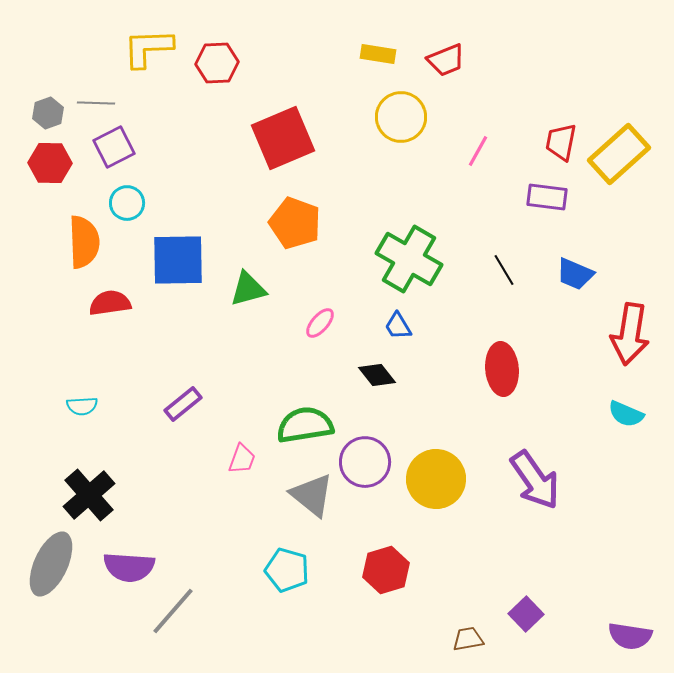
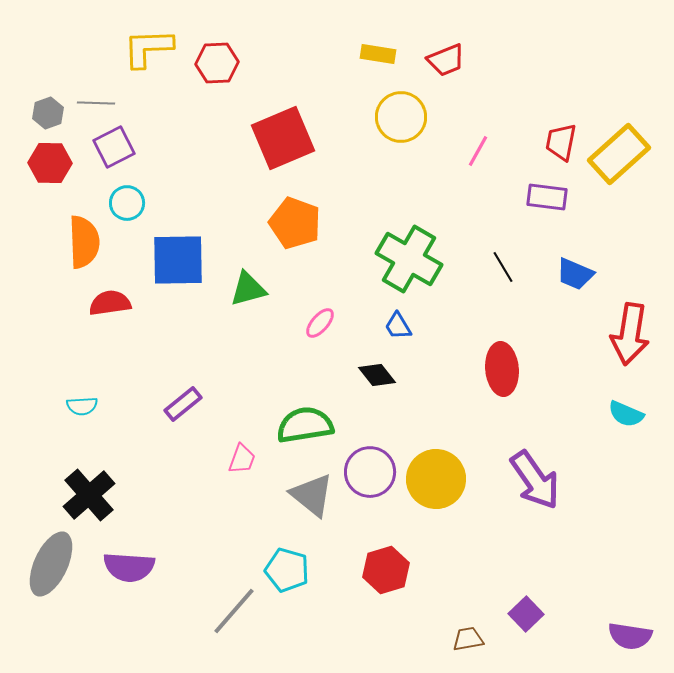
black line at (504, 270): moved 1 px left, 3 px up
purple circle at (365, 462): moved 5 px right, 10 px down
gray line at (173, 611): moved 61 px right
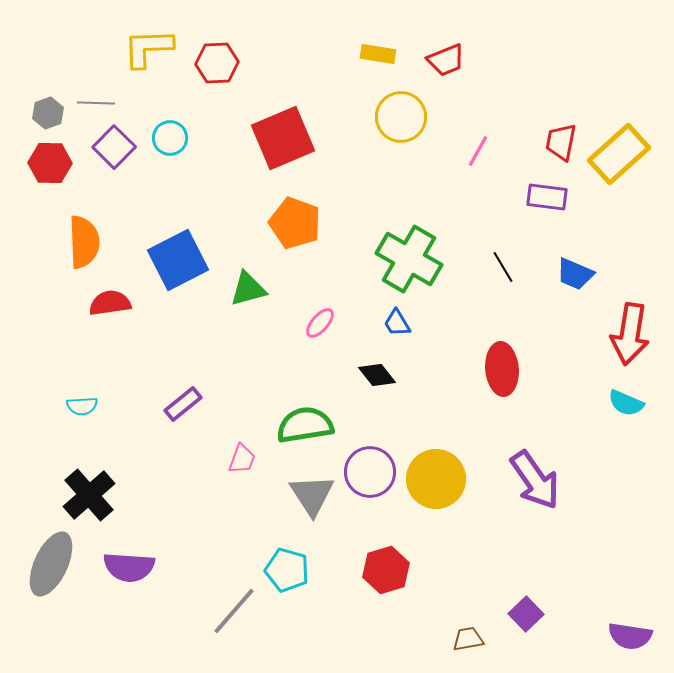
purple square at (114, 147): rotated 18 degrees counterclockwise
cyan circle at (127, 203): moved 43 px right, 65 px up
blue square at (178, 260): rotated 26 degrees counterclockwise
blue trapezoid at (398, 326): moved 1 px left, 3 px up
cyan semicircle at (626, 414): moved 11 px up
gray triangle at (312, 495): rotated 18 degrees clockwise
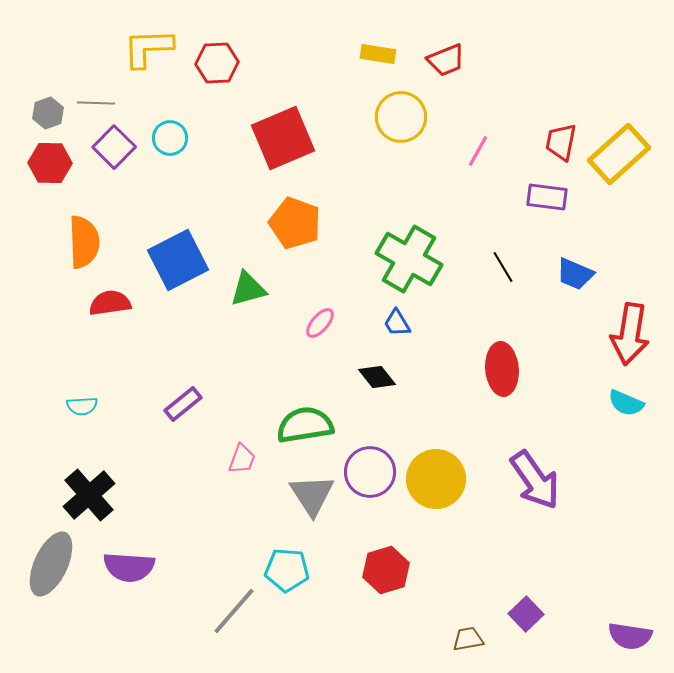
black diamond at (377, 375): moved 2 px down
cyan pentagon at (287, 570): rotated 12 degrees counterclockwise
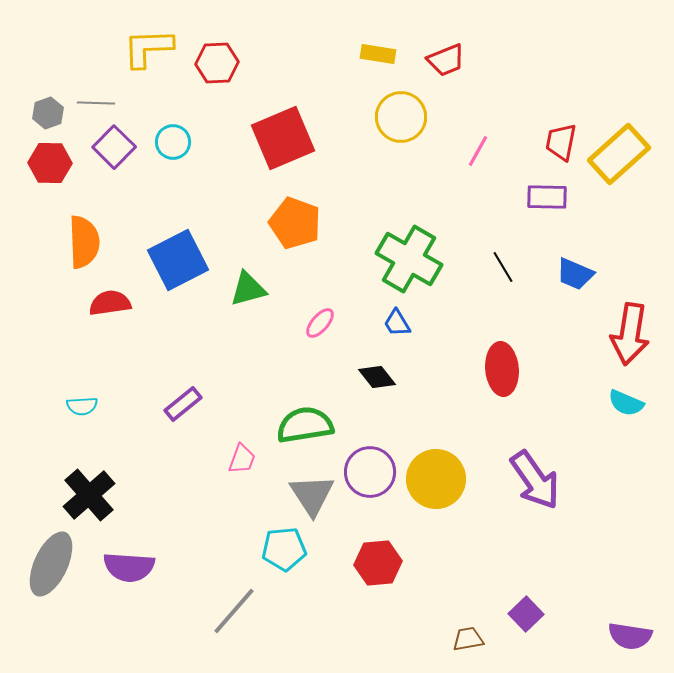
cyan circle at (170, 138): moved 3 px right, 4 px down
purple rectangle at (547, 197): rotated 6 degrees counterclockwise
cyan pentagon at (287, 570): moved 3 px left, 21 px up; rotated 9 degrees counterclockwise
red hexagon at (386, 570): moved 8 px left, 7 px up; rotated 12 degrees clockwise
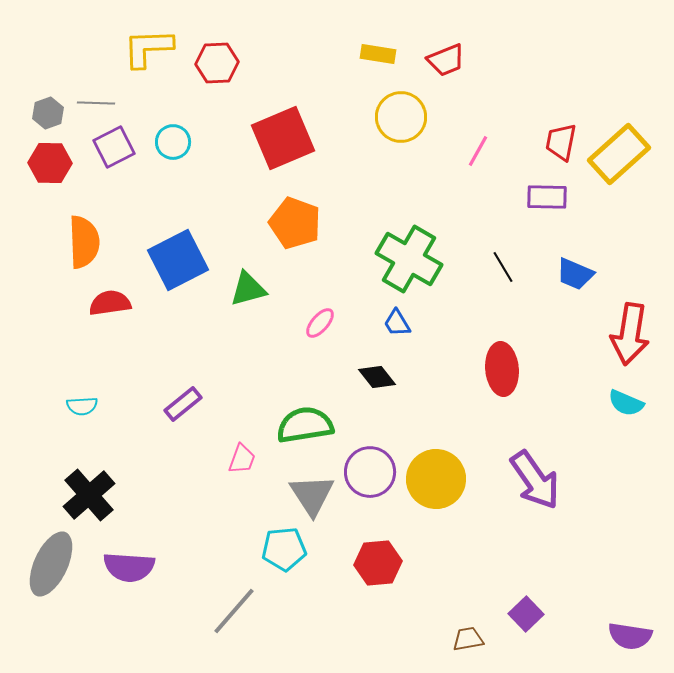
purple square at (114, 147): rotated 18 degrees clockwise
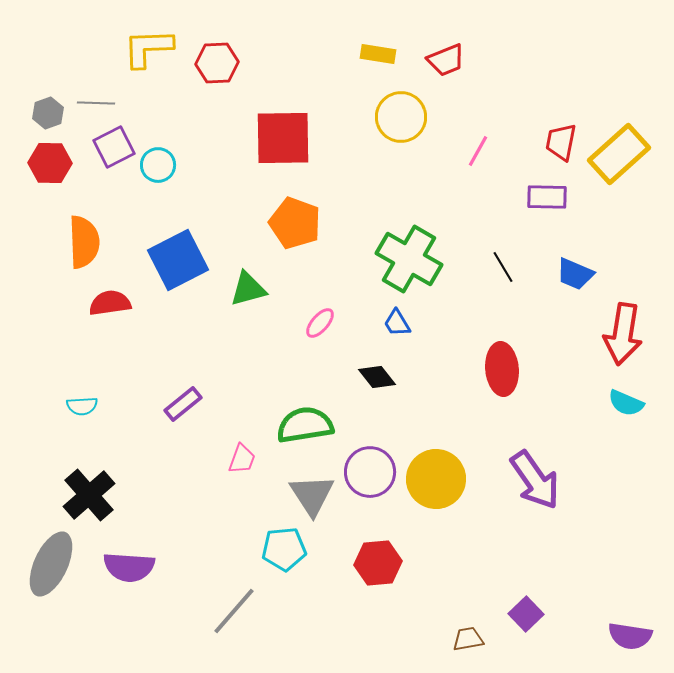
red square at (283, 138): rotated 22 degrees clockwise
cyan circle at (173, 142): moved 15 px left, 23 px down
red arrow at (630, 334): moved 7 px left
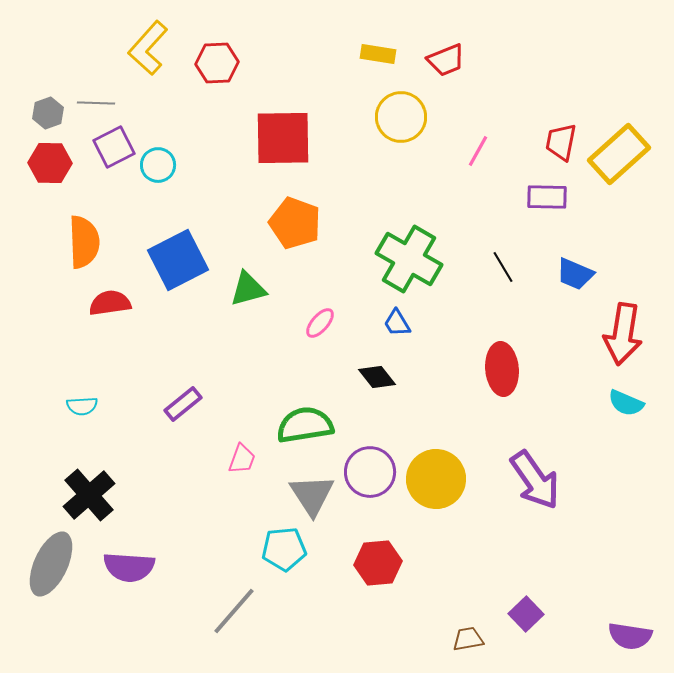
yellow L-shape at (148, 48): rotated 46 degrees counterclockwise
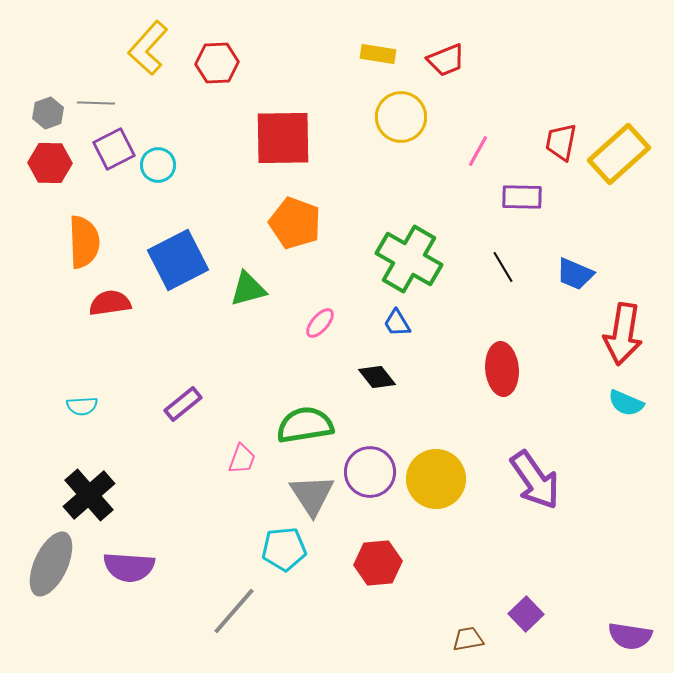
purple square at (114, 147): moved 2 px down
purple rectangle at (547, 197): moved 25 px left
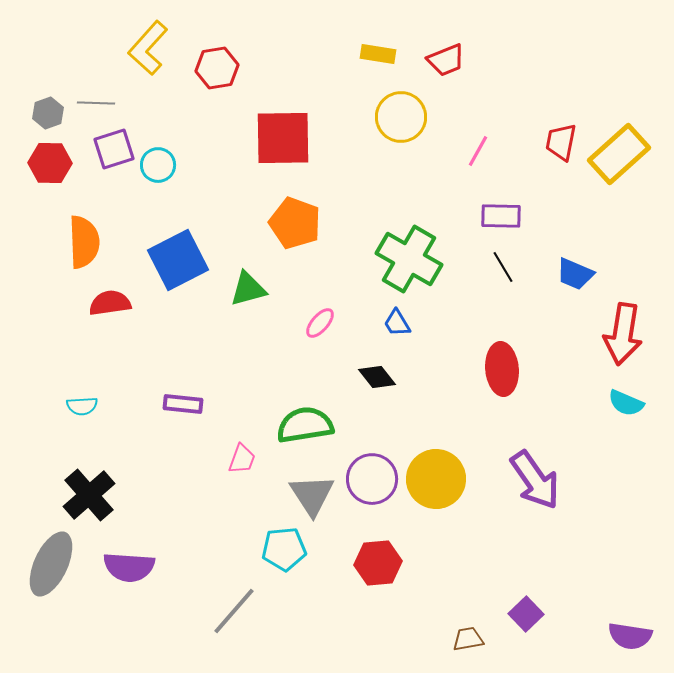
red hexagon at (217, 63): moved 5 px down; rotated 6 degrees counterclockwise
purple square at (114, 149): rotated 9 degrees clockwise
purple rectangle at (522, 197): moved 21 px left, 19 px down
purple rectangle at (183, 404): rotated 45 degrees clockwise
purple circle at (370, 472): moved 2 px right, 7 px down
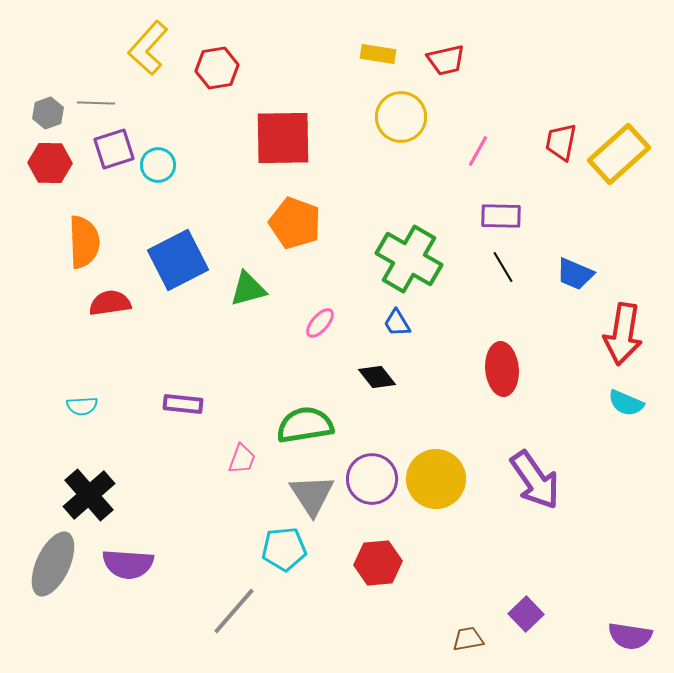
red trapezoid at (446, 60): rotated 9 degrees clockwise
gray ellipse at (51, 564): moved 2 px right
purple semicircle at (129, 567): moved 1 px left, 3 px up
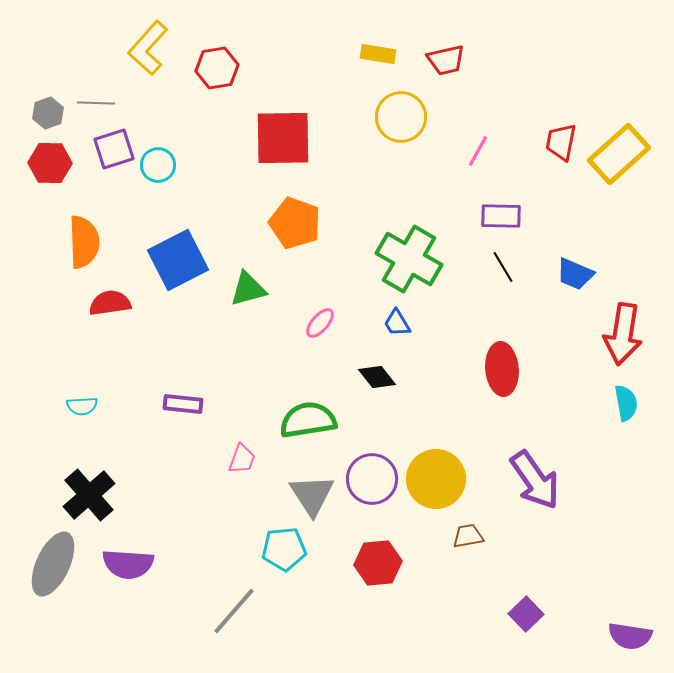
cyan semicircle at (626, 403): rotated 123 degrees counterclockwise
green semicircle at (305, 425): moved 3 px right, 5 px up
brown trapezoid at (468, 639): moved 103 px up
